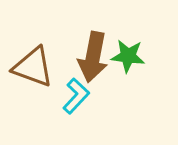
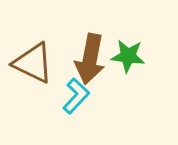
brown arrow: moved 3 px left, 2 px down
brown triangle: moved 4 px up; rotated 6 degrees clockwise
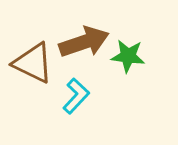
brown arrow: moved 6 px left, 17 px up; rotated 120 degrees counterclockwise
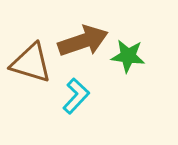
brown arrow: moved 1 px left, 1 px up
brown triangle: moved 2 px left; rotated 9 degrees counterclockwise
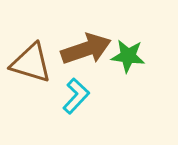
brown arrow: moved 3 px right, 8 px down
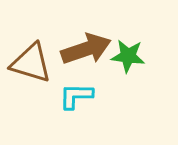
cyan L-shape: rotated 132 degrees counterclockwise
